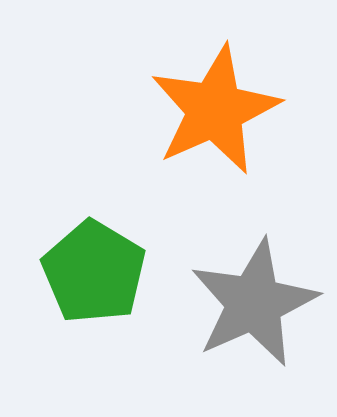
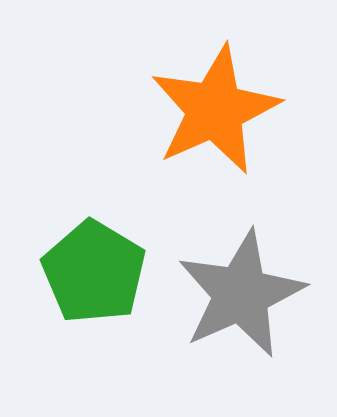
gray star: moved 13 px left, 9 px up
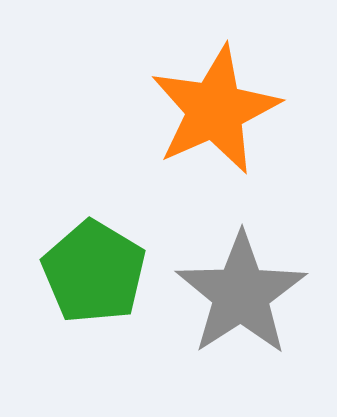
gray star: rotated 9 degrees counterclockwise
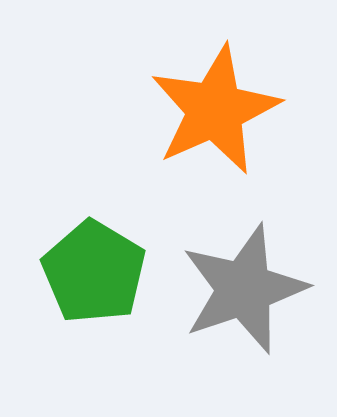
gray star: moved 3 px right, 5 px up; rotated 14 degrees clockwise
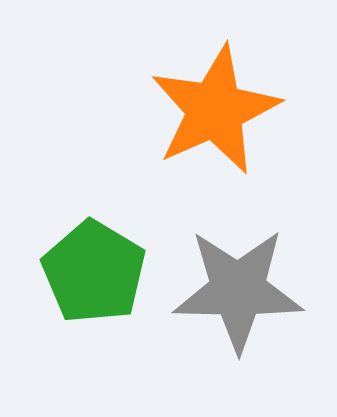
gray star: moved 6 px left, 1 px down; rotated 20 degrees clockwise
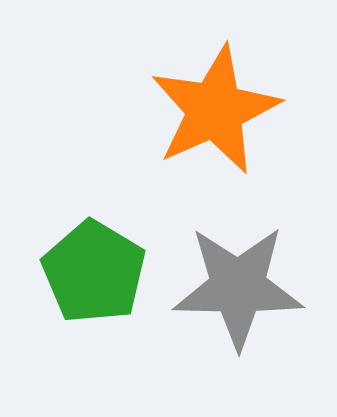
gray star: moved 3 px up
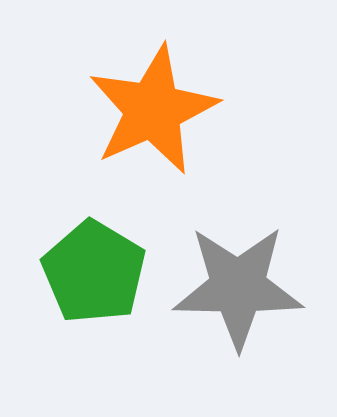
orange star: moved 62 px left
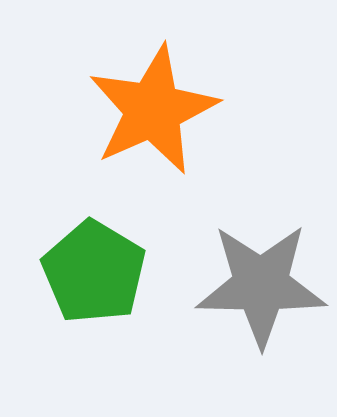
gray star: moved 23 px right, 2 px up
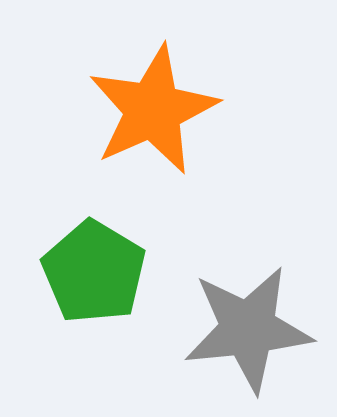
gray star: moved 13 px left, 44 px down; rotated 7 degrees counterclockwise
